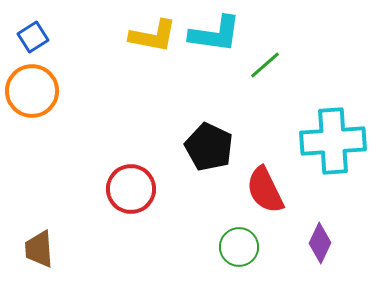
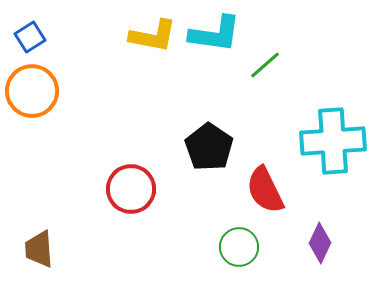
blue square: moved 3 px left
black pentagon: rotated 9 degrees clockwise
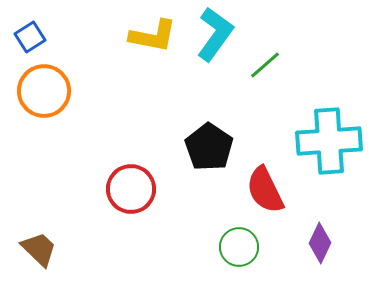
cyan L-shape: rotated 62 degrees counterclockwise
orange circle: moved 12 px right
cyan cross: moved 4 px left
brown trapezoid: rotated 138 degrees clockwise
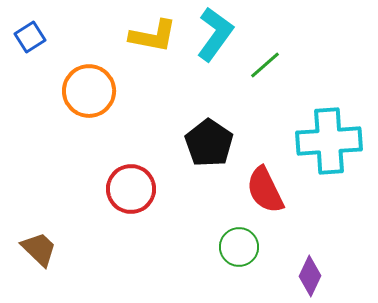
orange circle: moved 45 px right
black pentagon: moved 4 px up
purple diamond: moved 10 px left, 33 px down
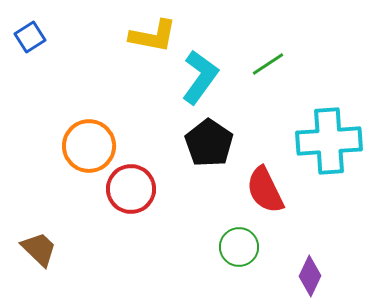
cyan L-shape: moved 15 px left, 43 px down
green line: moved 3 px right, 1 px up; rotated 8 degrees clockwise
orange circle: moved 55 px down
